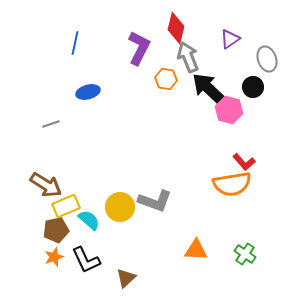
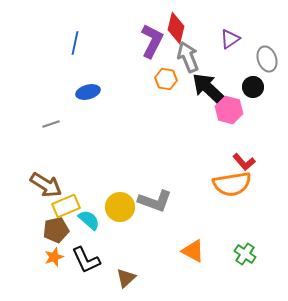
purple L-shape: moved 13 px right, 7 px up
orange triangle: moved 3 px left, 1 px down; rotated 25 degrees clockwise
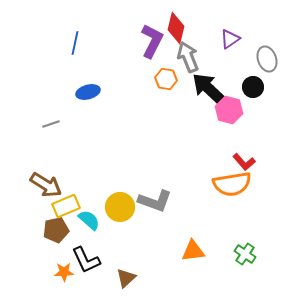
orange triangle: rotated 35 degrees counterclockwise
orange star: moved 10 px right, 15 px down; rotated 18 degrees clockwise
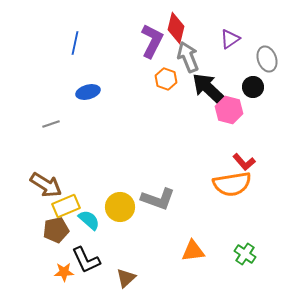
orange hexagon: rotated 10 degrees clockwise
gray L-shape: moved 3 px right, 2 px up
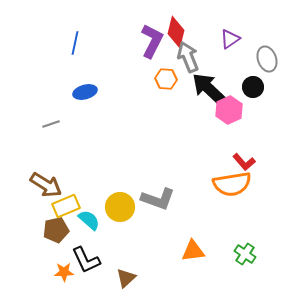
red diamond: moved 4 px down
orange hexagon: rotated 15 degrees counterclockwise
blue ellipse: moved 3 px left
pink hexagon: rotated 20 degrees clockwise
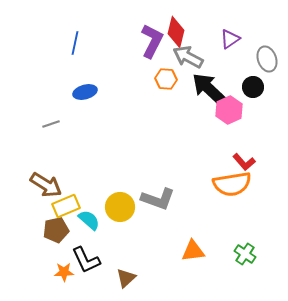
gray arrow: rotated 40 degrees counterclockwise
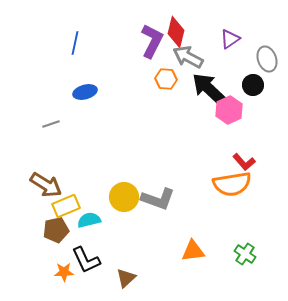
black circle: moved 2 px up
yellow circle: moved 4 px right, 10 px up
cyan semicircle: rotated 55 degrees counterclockwise
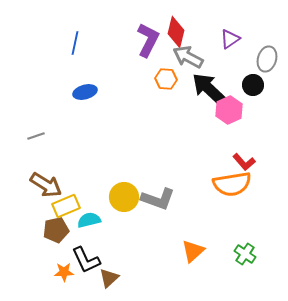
purple L-shape: moved 4 px left, 1 px up
gray ellipse: rotated 35 degrees clockwise
gray line: moved 15 px left, 12 px down
orange triangle: rotated 35 degrees counterclockwise
brown triangle: moved 17 px left
